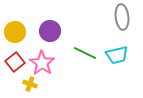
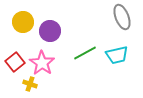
gray ellipse: rotated 15 degrees counterclockwise
yellow circle: moved 8 px right, 10 px up
green line: rotated 55 degrees counterclockwise
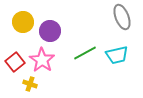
pink star: moved 3 px up
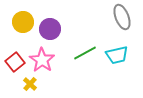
purple circle: moved 2 px up
yellow cross: rotated 24 degrees clockwise
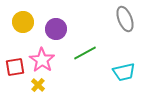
gray ellipse: moved 3 px right, 2 px down
purple circle: moved 6 px right
cyan trapezoid: moved 7 px right, 17 px down
red square: moved 5 px down; rotated 30 degrees clockwise
yellow cross: moved 8 px right, 1 px down
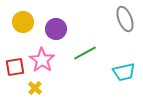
yellow cross: moved 3 px left, 3 px down
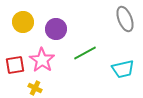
red square: moved 2 px up
cyan trapezoid: moved 1 px left, 3 px up
yellow cross: rotated 16 degrees counterclockwise
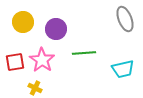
green line: moved 1 px left; rotated 25 degrees clockwise
red square: moved 3 px up
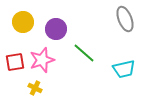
green line: rotated 45 degrees clockwise
pink star: rotated 20 degrees clockwise
cyan trapezoid: moved 1 px right
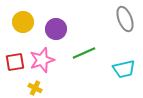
green line: rotated 65 degrees counterclockwise
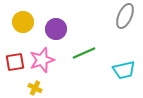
gray ellipse: moved 3 px up; rotated 45 degrees clockwise
cyan trapezoid: moved 1 px down
